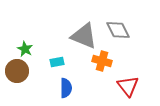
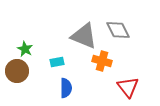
red triangle: moved 1 px down
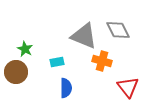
brown circle: moved 1 px left, 1 px down
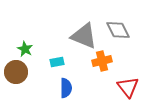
orange cross: rotated 30 degrees counterclockwise
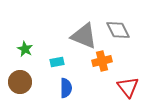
brown circle: moved 4 px right, 10 px down
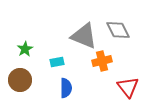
green star: rotated 14 degrees clockwise
brown circle: moved 2 px up
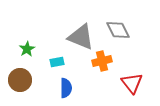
gray triangle: moved 3 px left, 1 px down
green star: moved 2 px right
red triangle: moved 4 px right, 4 px up
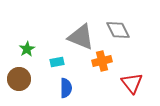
brown circle: moved 1 px left, 1 px up
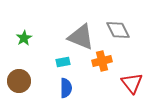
green star: moved 3 px left, 11 px up
cyan rectangle: moved 6 px right
brown circle: moved 2 px down
